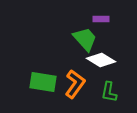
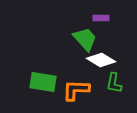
purple rectangle: moved 1 px up
orange L-shape: moved 1 px right, 6 px down; rotated 124 degrees counterclockwise
green L-shape: moved 5 px right, 9 px up
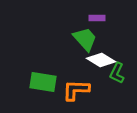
purple rectangle: moved 4 px left
green L-shape: moved 3 px right, 10 px up; rotated 15 degrees clockwise
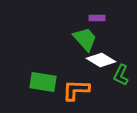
green L-shape: moved 4 px right, 2 px down
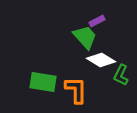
purple rectangle: moved 3 px down; rotated 28 degrees counterclockwise
green trapezoid: moved 2 px up
orange L-shape: rotated 88 degrees clockwise
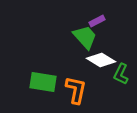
green L-shape: moved 1 px up
orange L-shape: rotated 12 degrees clockwise
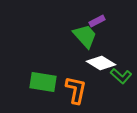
green trapezoid: moved 1 px up
white diamond: moved 3 px down
green L-shape: moved 2 px down; rotated 75 degrees counterclockwise
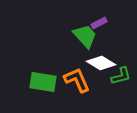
purple rectangle: moved 2 px right, 2 px down
green L-shape: rotated 55 degrees counterclockwise
orange L-shape: moved 1 px right, 10 px up; rotated 36 degrees counterclockwise
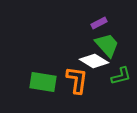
green trapezoid: moved 22 px right, 9 px down
white diamond: moved 7 px left, 2 px up
orange L-shape: rotated 32 degrees clockwise
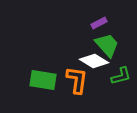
green rectangle: moved 2 px up
